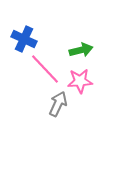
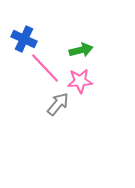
pink line: moved 1 px up
gray arrow: rotated 15 degrees clockwise
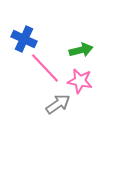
pink star: rotated 15 degrees clockwise
gray arrow: rotated 15 degrees clockwise
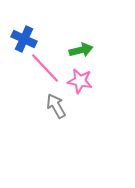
gray arrow: moved 2 px left, 2 px down; rotated 85 degrees counterclockwise
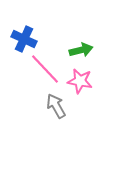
pink line: moved 1 px down
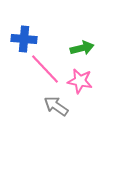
blue cross: rotated 20 degrees counterclockwise
green arrow: moved 1 px right, 2 px up
gray arrow: rotated 25 degrees counterclockwise
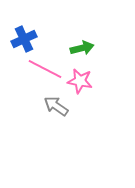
blue cross: rotated 30 degrees counterclockwise
pink line: rotated 20 degrees counterclockwise
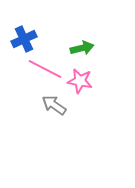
gray arrow: moved 2 px left, 1 px up
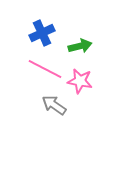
blue cross: moved 18 px right, 6 px up
green arrow: moved 2 px left, 2 px up
